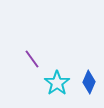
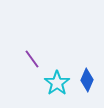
blue diamond: moved 2 px left, 2 px up
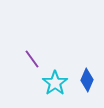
cyan star: moved 2 px left
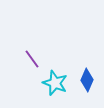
cyan star: rotated 15 degrees counterclockwise
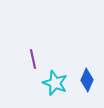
purple line: moved 1 px right; rotated 24 degrees clockwise
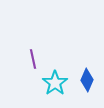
cyan star: rotated 15 degrees clockwise
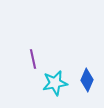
cyan star: rotated 25 degrees clockwise
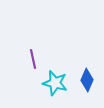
cyan star: rotated 25 degrees clockwise
